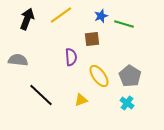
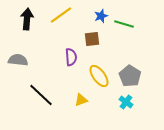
black arrow: rotated 15 degrees counterclockwise
cyan cross: moved 1 px left, 1 px up
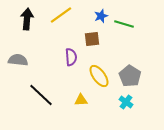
yellow triangle: rotated 16 degrees clockwise
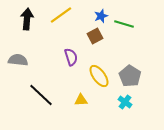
brown square: moved 3 px right, 3 px up; rotated 21 degrees counterclockwise
purple semicircle: rotated 12 degrees counterclockwise
cyan cross: moved 1 px left
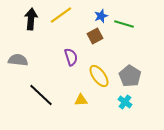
black arrow: moved 4 px right
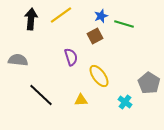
gray pentagon: moved 19 px right, 7 px down
